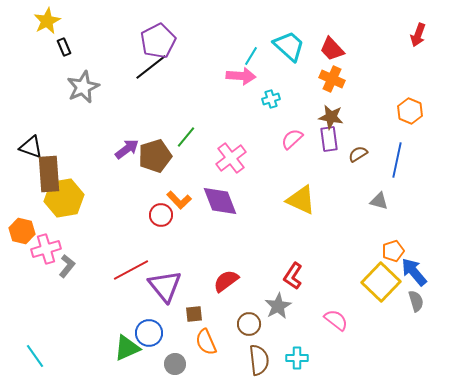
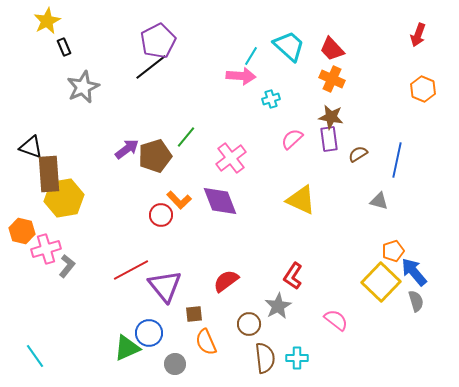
orange hexagon at (410, 111): moved 13 px right, 22 px up
brown semicircle at (259, 360): moved 6 px right, 2 px up
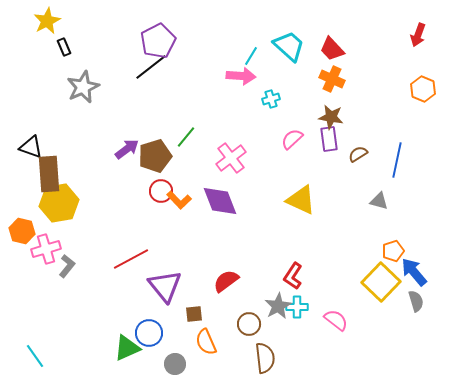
yellow hexagon at (64, 198): moved 5 px left, 5 px down
red circle at (161, 215): moved 24 px up
red line at (131, 270): moved 11 px up
cyan cross at (297, 358): moved 51 px up
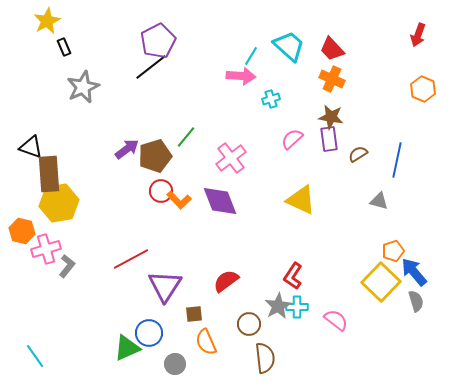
purple triangle at (165, 286): rotated 12 degrees clockwise
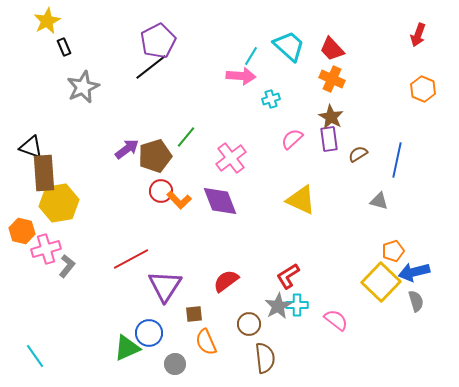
brown star at (331, 117): rotated 20 degrees clockwise
brown rectangle at (49, 174): moved 5 px left, 1 px up
blue arrow at (414, 272): rotated 64 degrees counterclockwise
red L-shape at (293, 276): moved 5 px left; rotated 24 degrees clockwise
cyan cross at (297, 307): moved 2 px up
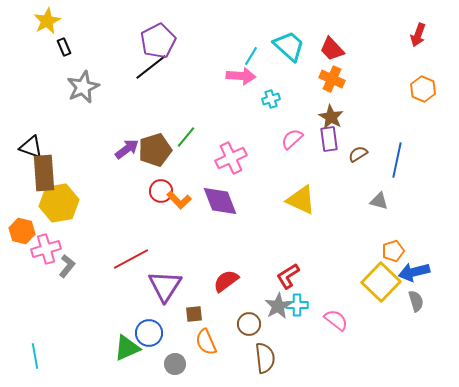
brown pentagon at (155, 156): moved 6 px up
pink cross at (231, 158): rotated 12 degrees clockwise
cyan line at (35, 356): rotated 25 degrees clockwise
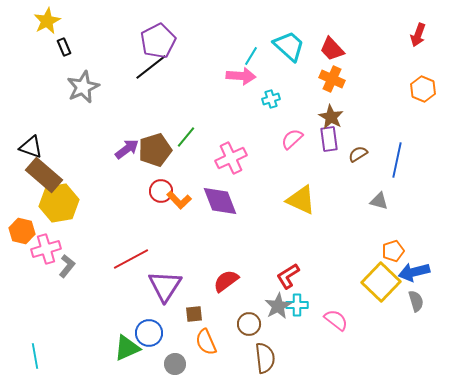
brown rectangle at (44, 173): moved 2 px down; rotated 45 degrees counterclockwise
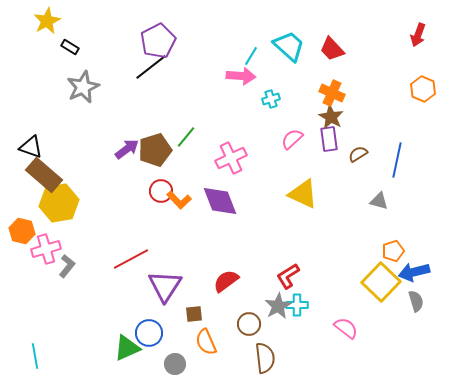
black rectangle at (64, 47): moved 6 px right; rotated 36 degrees counterclockwise
orange cross at (332, 79): moved 14 px down
yellow triangle at (301, 200): moved 2 px right, 6 px up
pink semicircle at (336, 320): moved 10 px right, 8 px down
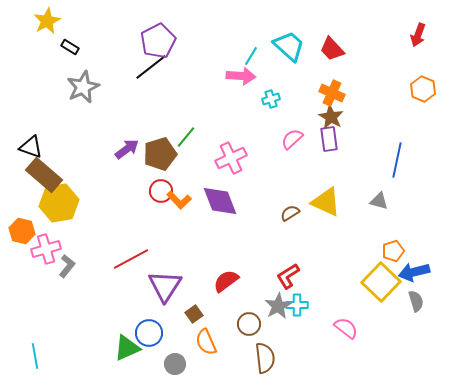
brown pentagon at (155, 150): moved 5 px right, 4 px down
brown semicircle at (358, 154): moved 68 px left, 59 px down
yellow triangle at (303, 194): moved 23 px right, 8 px down
brown square at (194, 314): rotated 30 degrees counterclockwise
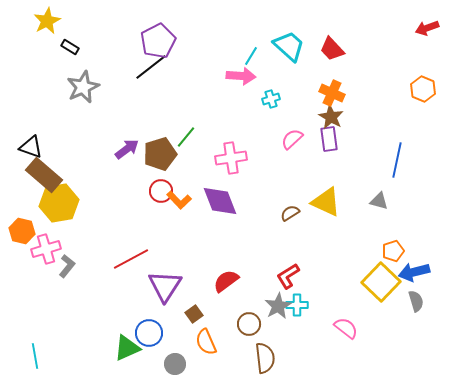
red arrow at (418, 35): moved 9 px right, 7 px up; rotated 50 degrees clockwise
pink cross at (231, 158): rotated 16 degrees clockwise
